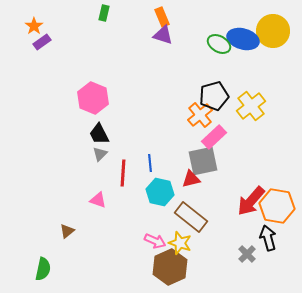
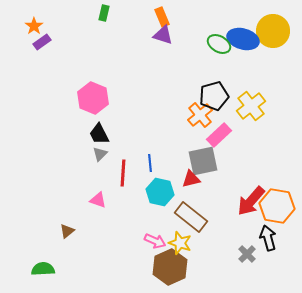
pink rectangle: moved 5 px right, 2 px up
green semicircle: rotated 105 degrees counterclockwise
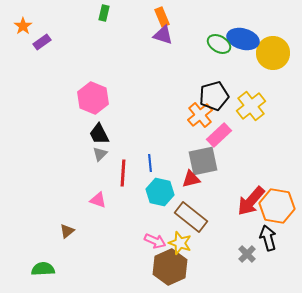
orange star: moved 11 px left
yellow circle: moved 22 px down
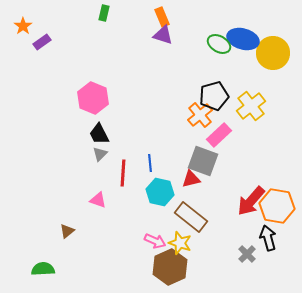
gray square: rotated 32 degrees clockwise
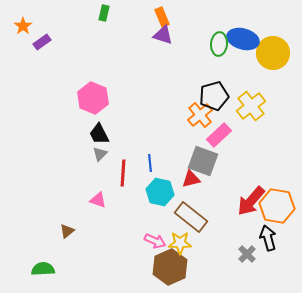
green ellipse: rotated 65 degrees clockwise
yellow star: rotated 20 degrees counterclockwise
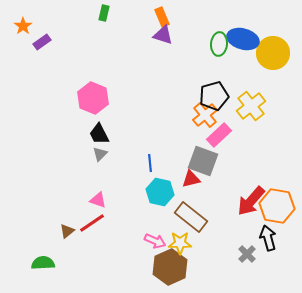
orange cross: moved 5 px right
red line: moved 31 px left, 50 px down; rotated 52 degrees clockwise
green semicircle: moved 6 px up
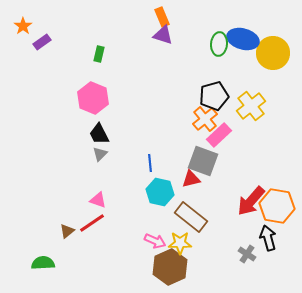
green rectangle: moved 5 px left, 41 px down
orange cross: moved 4 px down
gray cross: rotated 12 degrees counterclockwise
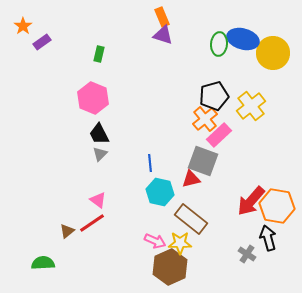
pink triangle: rotated 18 degrees clockwise
brown rectangle: moved 2 px down
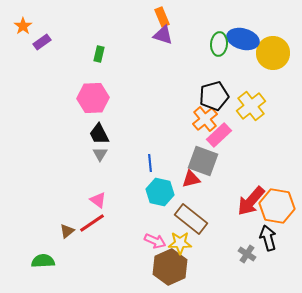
pink hexagon: rotated 24 degrees counterclockwise
gray triangle: rotated 14 degrees counterclockwise
green semicircle: moved 2 px up
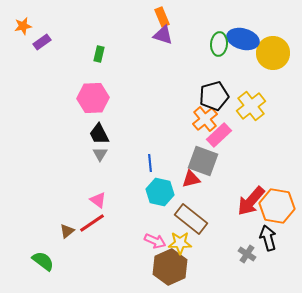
orange star: rotated 24 degrees clockwise
green semicircle: rotated 40 degrees clockwise
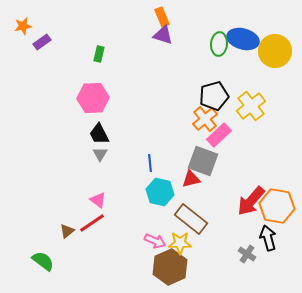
yellow circle: moved 2 px right, 2 px up
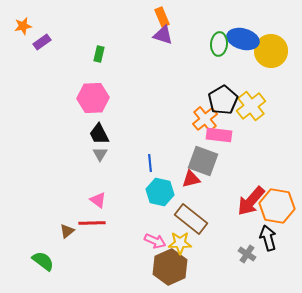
yellow circle: moved 4 px left
black pentagon: moved 9 px right, 4 px down; rotated 16 degrees counterclockwise
pink rectangle: rotated 50 degrees clockwise
red line: rotated 32 degrees clockwise
